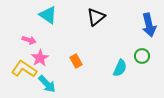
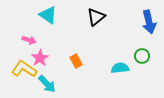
blue arrow: moved 3 px up
cyan semicircle: rotated 120 degrees counterclockwise
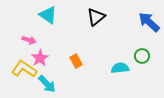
blue arrow: rotated 145 degrees clockwise
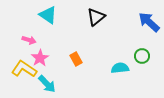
orange rectangle: moved 2 px up
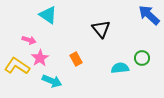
black triangle: moved 5 px right, 12 px down; rotated 30 degrees counterclockwise
blue arrow: moved 7 px up
green circle: moved 2 px down
yellow L-shape: moved 7 px left, 3 px up
cyan arrow: moved 5 px right, 3 px up; rotated 24 degrees counterclockwise
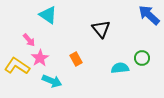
pink arrow: rotated 32 degrees clockwise
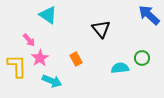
yellow L-shape: rotated 55 degrees clockwise
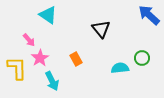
yellow L-shape: moved 2 px down
cyan arrow: rotated 42 degrees clockwise
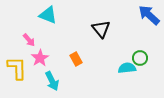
cyan triangle: rotated 12 degrees counterclockwise
green circle: moved 2 px left
cyan semicircle: moved 7 px right
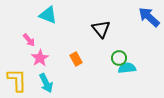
blue arrow: moved 2 px down
green circle: moved 21 px left
yellow L-shape: moved 12 px down
cyan arrow: moved 6 px left, 2 px down
